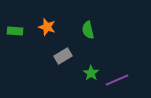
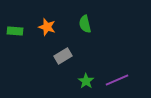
green semicircle: moved 3 px left, 6 px up
green star: moved 5 px left, 8 px down
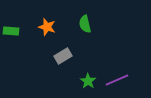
green rectangle: moved 4 px left
green star: moved 2 px right
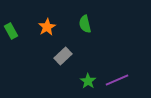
orange star: rotated 24 degrees clockwise
green rectangle: rotated 56 degrees clockwise
gray rectangle: rotated 12 degrees counterclockwise
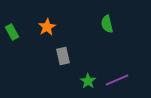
green semicircle: moved 22 px right
green rectangle: moved 1 px right, 1 px down
gray rectangle: rotated 60 degrees counterclockwise
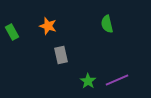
orange star: moved 1 px right, 1 px up; rotated 24 degrees counterclockwise
gray rectangle: moved 2 px left, 1 px up
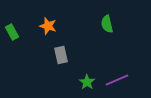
green star: moved 1 px left, 1 px down
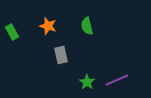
green semicircle: moved 20 px left, 2 px down
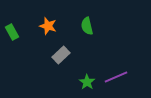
gray rectangle: rotated 60 degrees clockwise
purple line: moved 1 px left, 3 px up
